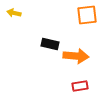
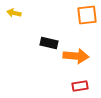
black rectangle: moved 1 px left, 1 px up
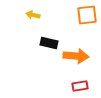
yellow arrow: moved 19 px right, 2 px down
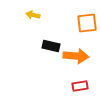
orange square: moved 8 px down
black rectangle: moved 2 px right, 3 px down
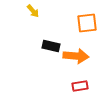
yellow arrow: moved 4 px up; rotated 144 degrees counterclockwise
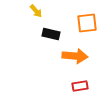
yellow arrow: moved 3 px right
black rectangle: moved 12 px up
orange arrow: moved 1 px left
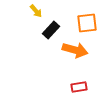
black rectangle: moved 4 px up; rotated 60 degrees counterclockwise
orange arrow: moved 6 px up; rotated 10 degrees clockwise
red rectangle: moved 1 px left, 1 px down
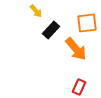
orange arrow: moved 1 px right, 1 px up; rotated 35 degrees clockwise
red rectangle: rotated 56 degrees counterclockwise
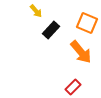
orange square: rotated 30 degrees clockwise
orange arrow: moved 5 px right, 3 px down
red rectangle: moved 6 px left; rotated 21 degrees clockwise
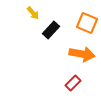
yellow arrow: moved 3 px left, 2 px down
orange arrow: moved 1 px right, 2 px down; rotated 40 degrees counterclockwise
red rectangle: moved 4 px up
